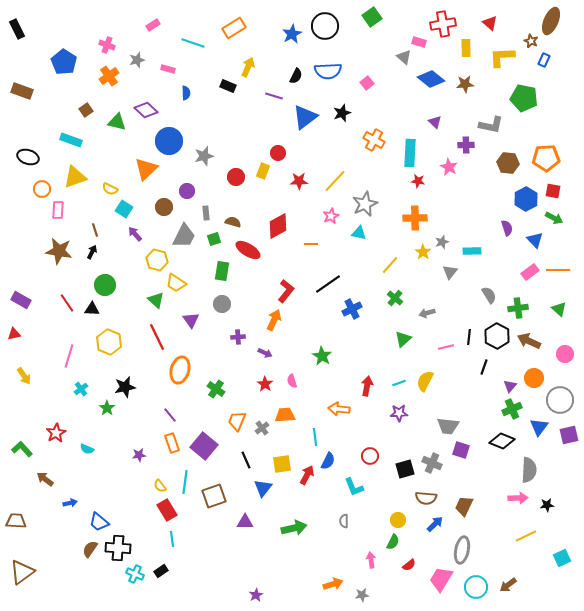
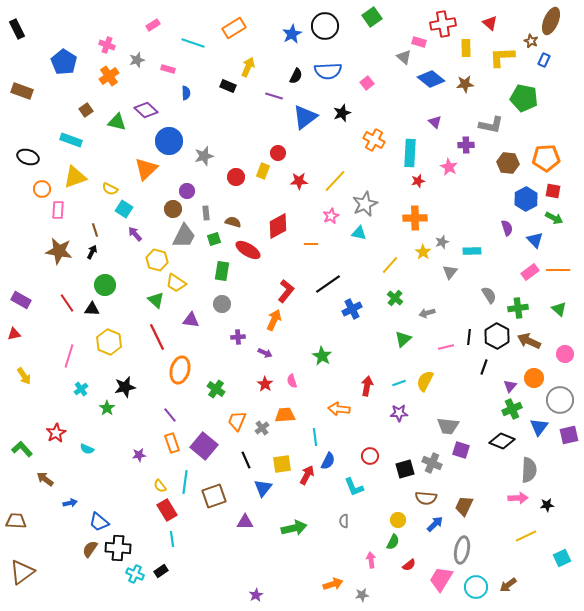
red star at (418, 181): rotated 24 degrees counterclockwise
brown circle at (164, 207): moved 9 px right, 2 px down
purple triangle at (191, 320): rotated 48 degrees counterclockwise
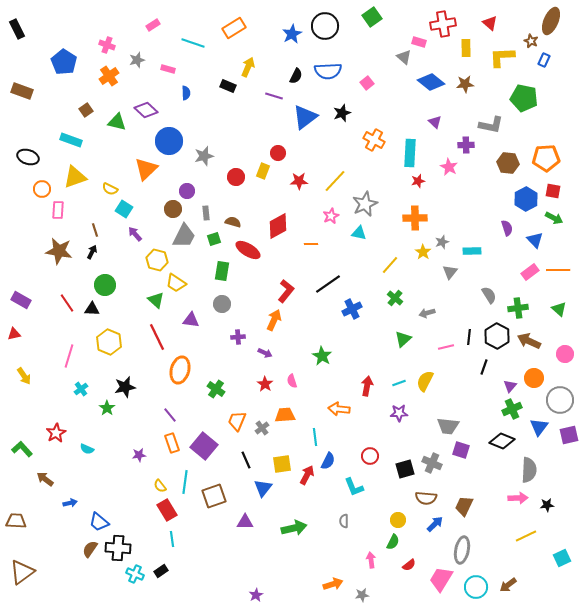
blue diamond at (431, 79): moved 3 px down
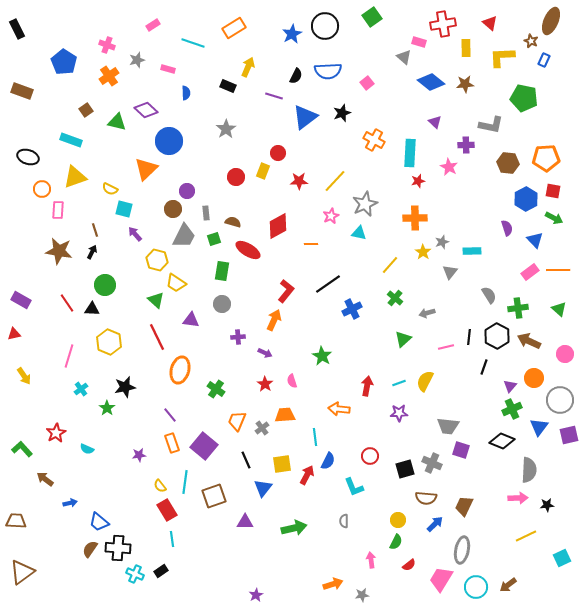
gray star at (204, 156): moved 22 px right, 27 px up; rotated 18 degrees counterclockwise
cyan square at (124, 209): rotated 18 degrees counterclockwise
green semicircle at (393, 542): moved 3 px right
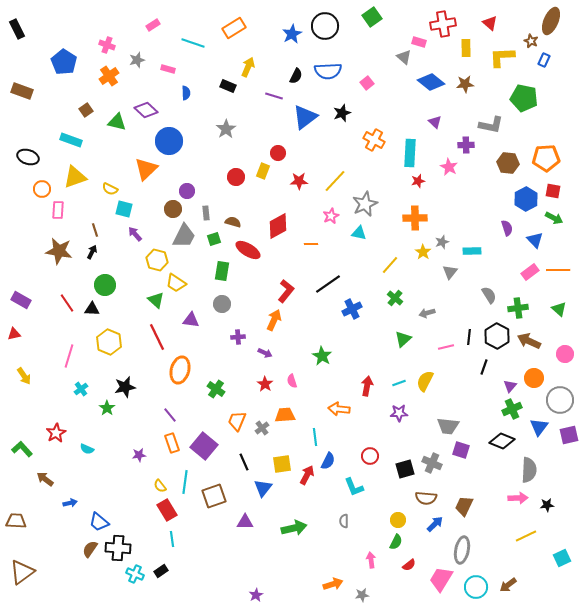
black line at (246, 460): moved 2 px left, 2 px down
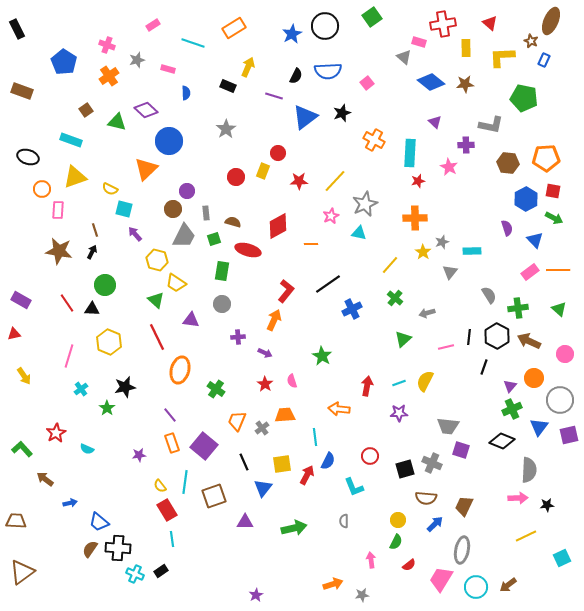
red ellipse at (248, 250): rotated 15 degrees counterclockwise
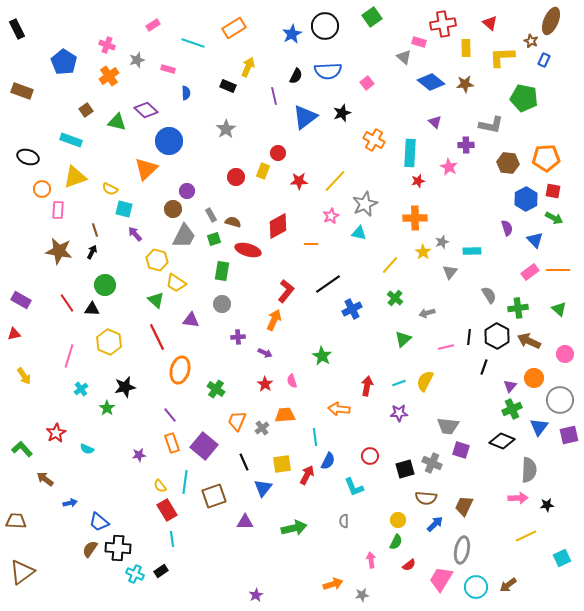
purple line at (274, 96): rotated 60 degrees clockwise
gray rectangle at (206, 213): moved 5 px right, 2 px down; rotated 24 degrees counterclockwise
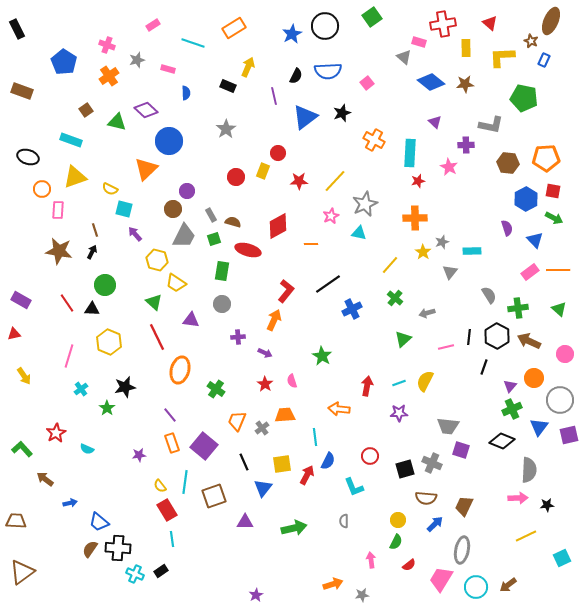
green triangle at (156, 300): moved 2 px left, 2 px down
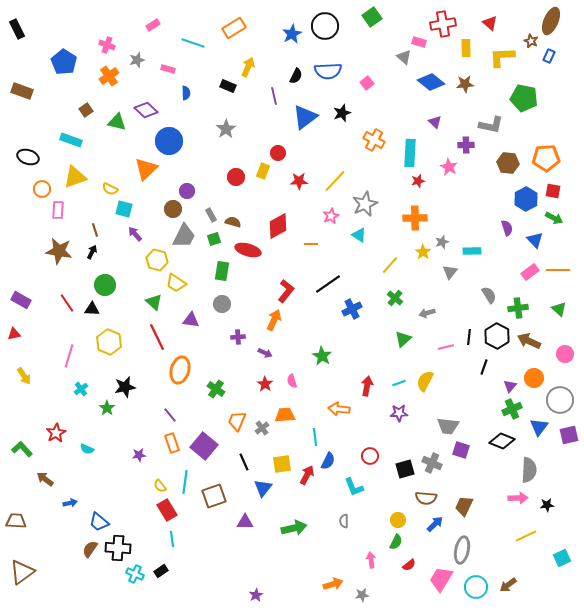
blue rectangle at (544, 60): moved 5 px right, 4 px up
cyan triangle at (359, 233): moved 2 px down; rotated 21 degrees clockwise
